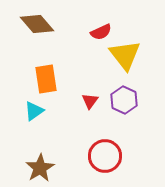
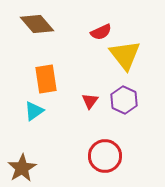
brown star: moved 18 px left
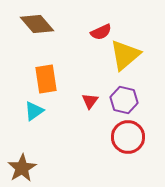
yellow triangle: rotated 28 degrees clockwise
purple hexagon: rotated 12 degrees counterclockwise
red circle: moved 23 px right, 19 px up
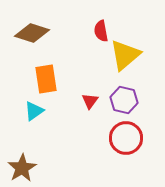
brown diamond: moved 5 px left, 9 px down; rotated 32 degrees counterclockwise
red semicircle: moved 1 px up; rotated 105 degrees clockwise
red circle: moved 2 px left, 1 px down
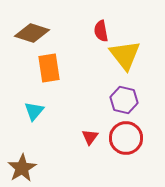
yellow triangle: rotated 28 degrees counterclockwise
orange rectangle: moved 3 px right, 11 px up
red triangle: moved 36 px down
cyan triangle: rotated 15 degrees counterclockwise
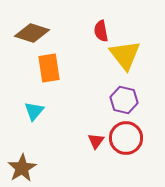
red triangle: moved 6 px right, 4 px down
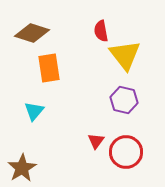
red circle: moved 14 px down
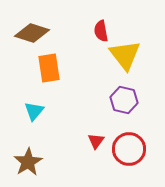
red circle: moved 3 px right, 3 px up
brown star: moved 6 px right, 6 px up
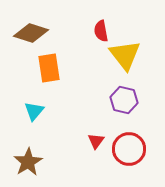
brown diamond: moved 1 px left
